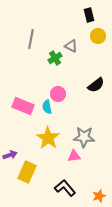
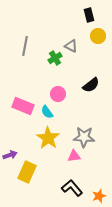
gray line: moved 6 px left, 7 px down
black semicircle: moved 5 px left
cyan semicircle: moved 5 px down; rotated 24 degrees counterclockwise
black L-shape: moved 7 px right
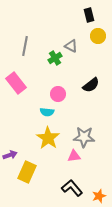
pink rectangle: moved 7 px left, 23 px up; rotated 30 degrees clockwise
cyan semicircle: rotated 48 degrees counterclockwise
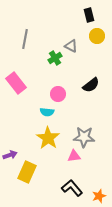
yellow circle: moved 1 px left
gray line: moved 7 px up
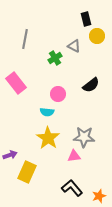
black rectangle: moved 3 px left, 4 px down
gray triangle: moved 3 px right
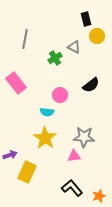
gray triangle: moved 1 px down
pink circle: moved 2 px right, 1 px down
yellow star: moved 3 px left
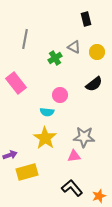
yellow circle: moved 16 px down
black semicircle: moved 3 px right, 1 px up
yellow rectangle: rotated 50 degrees clockwise
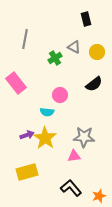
purple arrow: moved 17 px right, 20 px up
black L-shape: moved 1 px left
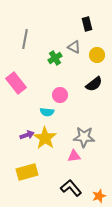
black rectangle: moved 1 px right, 5 px down
yellow circle: moved 3 px down
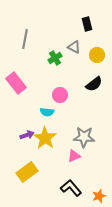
pink triangle: rotated 16 degrees counterclockwise
yellow rectangle: rotated 20 degrees counterclockwise
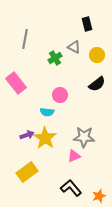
black semicircle: moved 3 px right
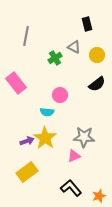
gray line: moved 1 px right, 3 px up
purple arrow: moved 6 px down
